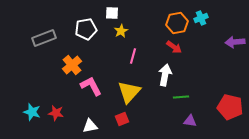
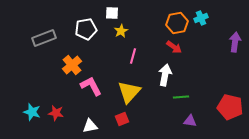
purple arrow: rotated 102 degrees clockwise
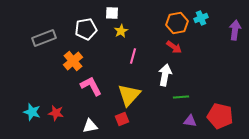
purple arrow: moved 12 px up
orange cross: moved 1 px right, 4 px up
yellow triangle: moved 3 px down
red pentagon: moved 10 px left, 9 px down
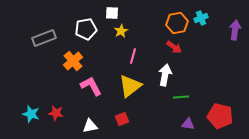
yellow triangle: moved 1 px right, 9 px up; rotated 10 degrees clockwise
cyan star: moved 1 px left, 2 px down
purple triangle: moved 2 px left, 3 px down
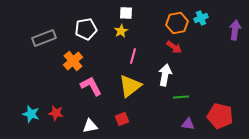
white square: moved 14 px right
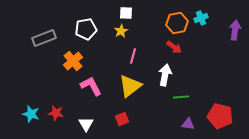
white triangle: moved 4 px left, 2 px up; rotated 49 degrees counterclockwise
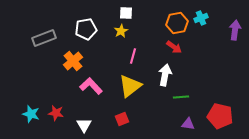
pink L-shape: rotated 15 degrees counterclockwise
white triangle: moved 2 px left, 1 px down
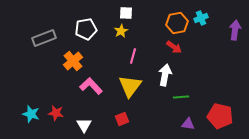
yellow triangle: rotated 15 degrees counterclockwise
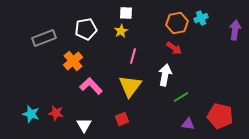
red arrow: moved 1 px down
green line: rotated 28 degrees counterclockwise
